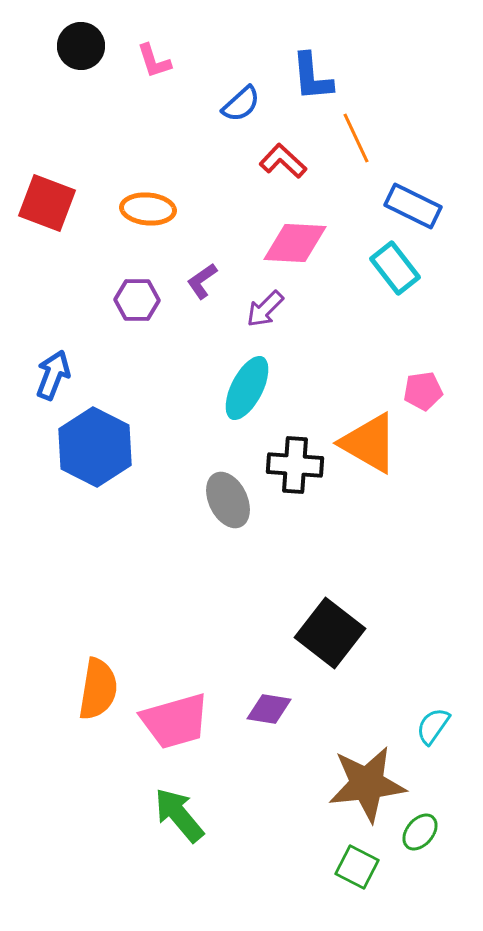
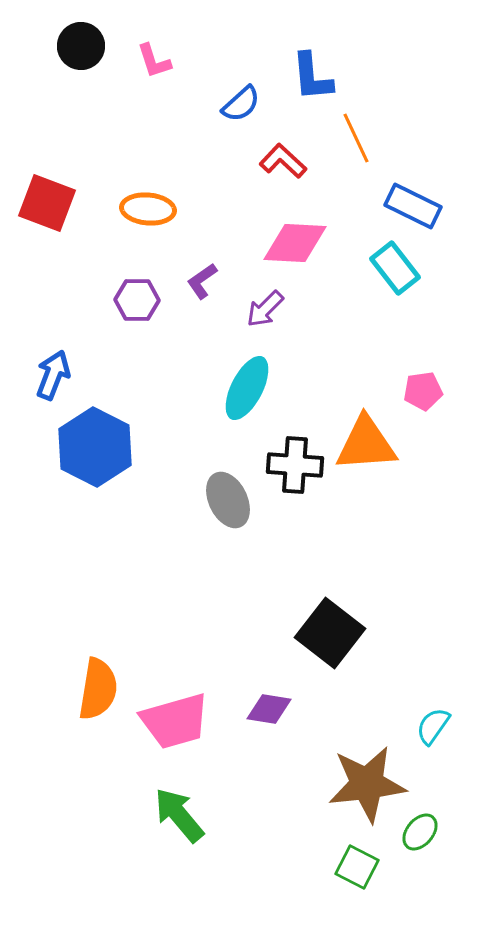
orange triangle: moved 3 px left, 1 px down; rotated 34 degrees counterclockwise
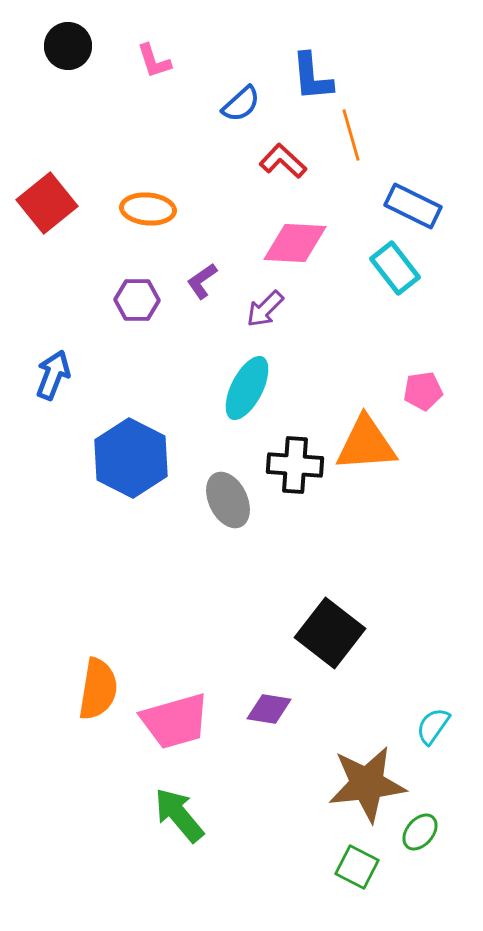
black circle: moved 13 px left
orange line: moved 5 px left, 3 px up; rotated 9 degrees clockwise
red square: rotated 30 degrees clockwise
blue hexagon: moved 36 px right, 11 px down
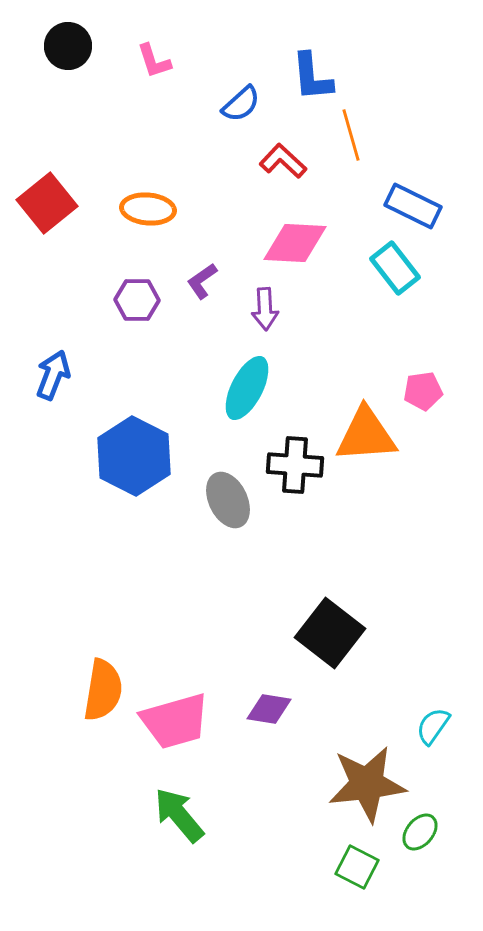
purple arrow: rotated 48 degrees counterclockwise
orange triangle: moved 9 px up
blue hexagon: moved 3 px right, 2 px up
orange semicircle: moved 5 px right, 1 px down
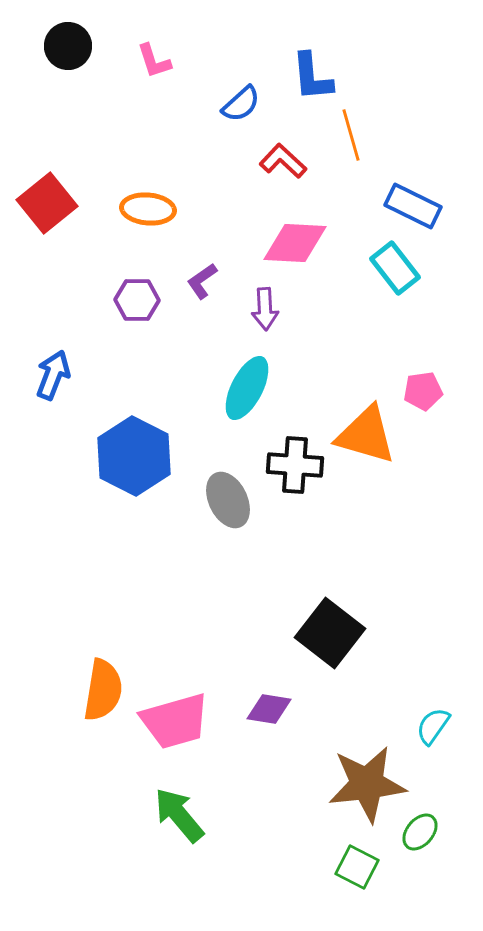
orange triangle: rotated 20 degrees clockwise
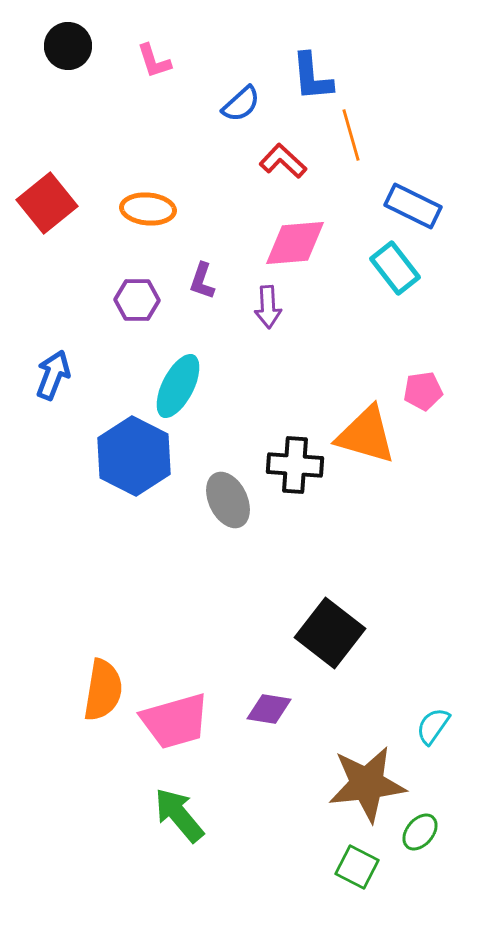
pink diamond: rotated 8 degrees counterclockwise
purple L-shape: rotated 36 degrees counterclockwise
purple arrow: moved 3 px right, 2 px up
cyan ellipse: moved 69 px left, 2 px up
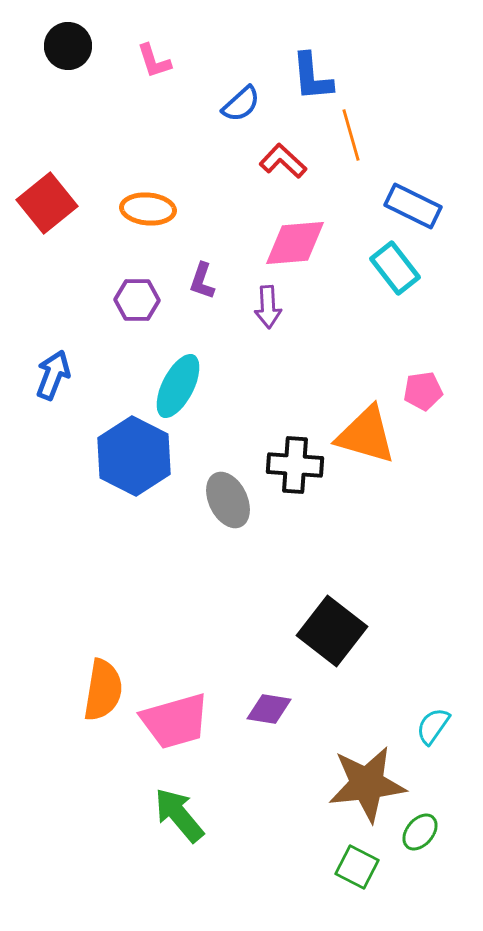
black square: moved 2 px right, 2 px up
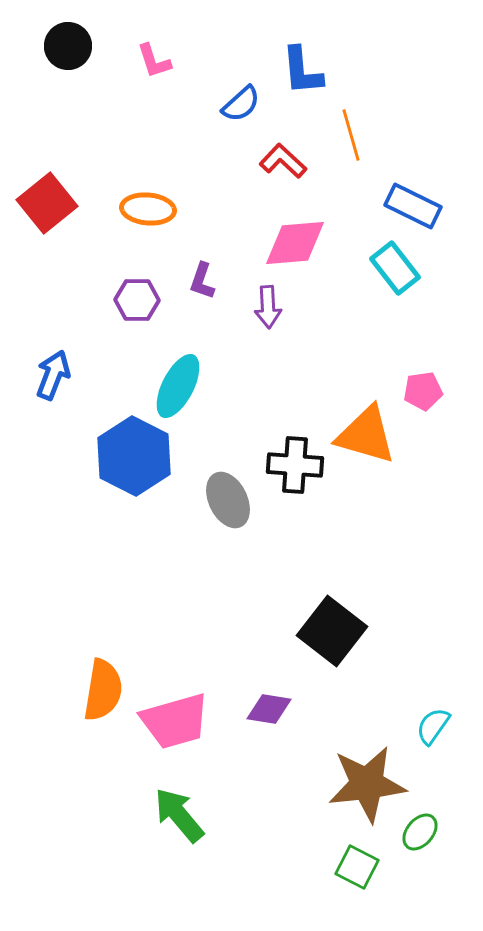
blue L-shape: moved 10 px left, 6 px up
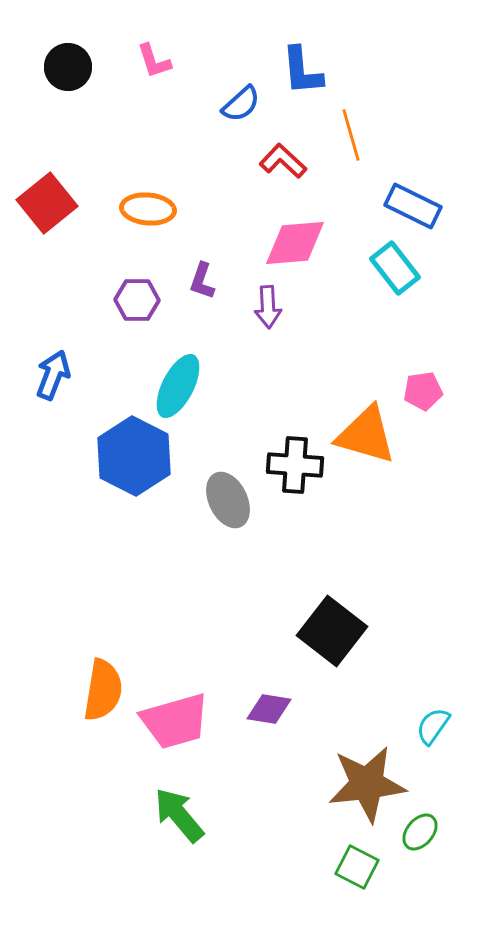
black circle: moved 21 px down
